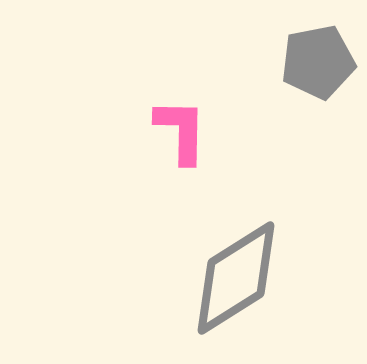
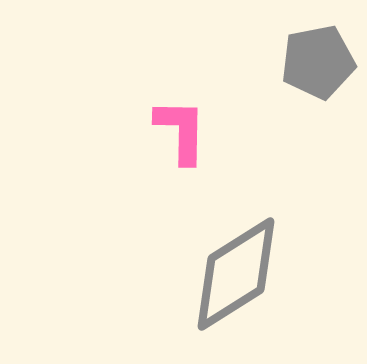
gray diamond: moved 4 px up
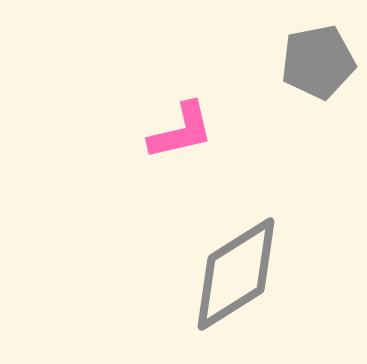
pink L-shape: rotated 76 degrees clockwise
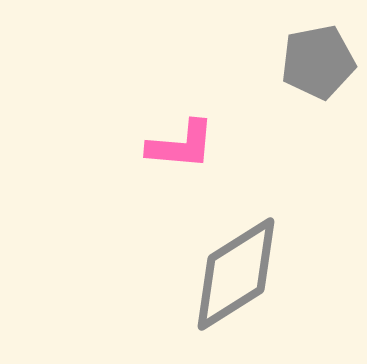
pink L-shape: moved 14 px down; rotated 18 degrees clockwise
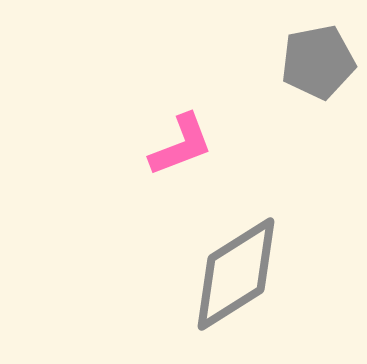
pink L-shape: rotated 26 degrees counterclockwise
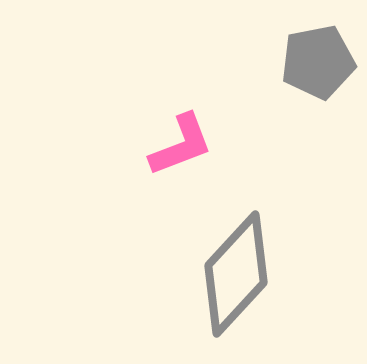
gray diamond: rotated 15 degrees counterclockwise
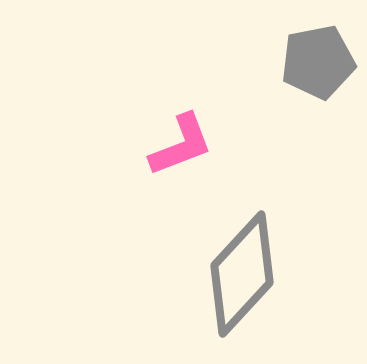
gray diamond: moved 6 px right
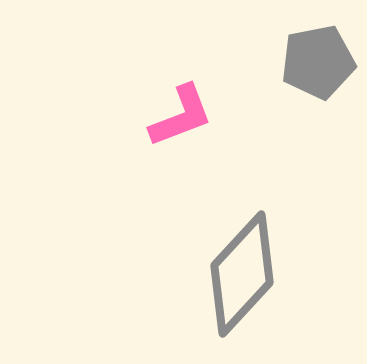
pink L-shape: moved 29 px up
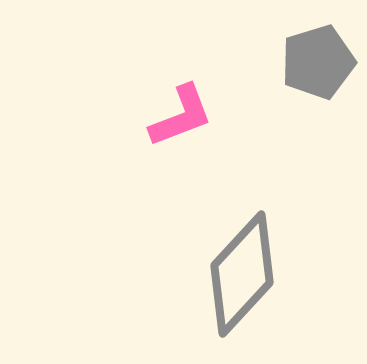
gray pentagon: rotated 6 degrees counterclockwise
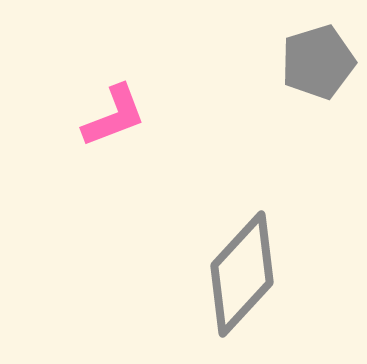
pink L-shape: moved 67 px left
